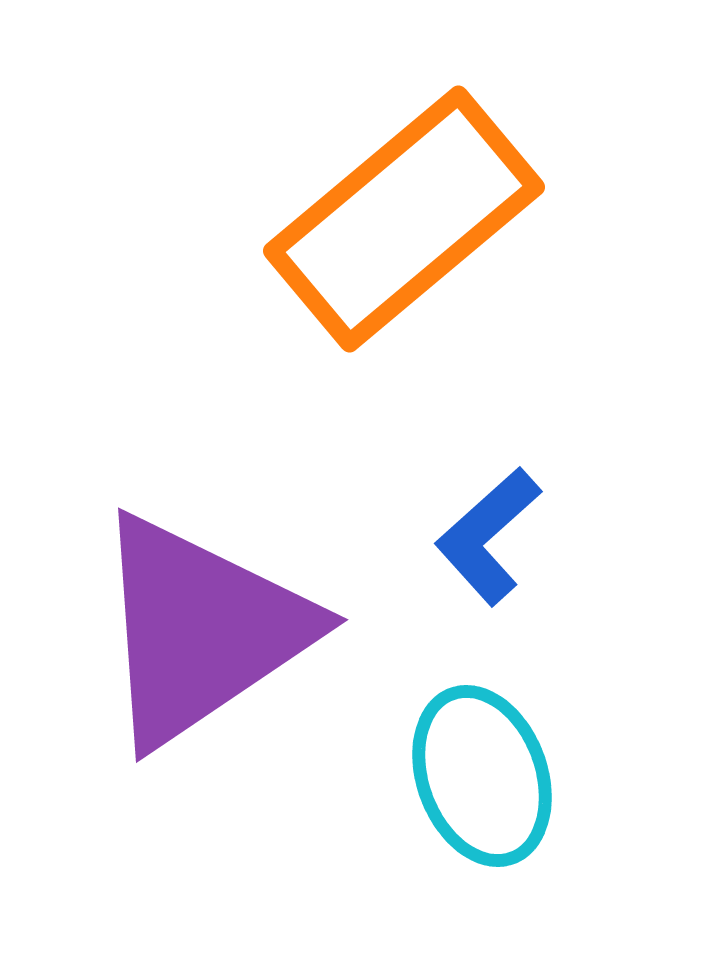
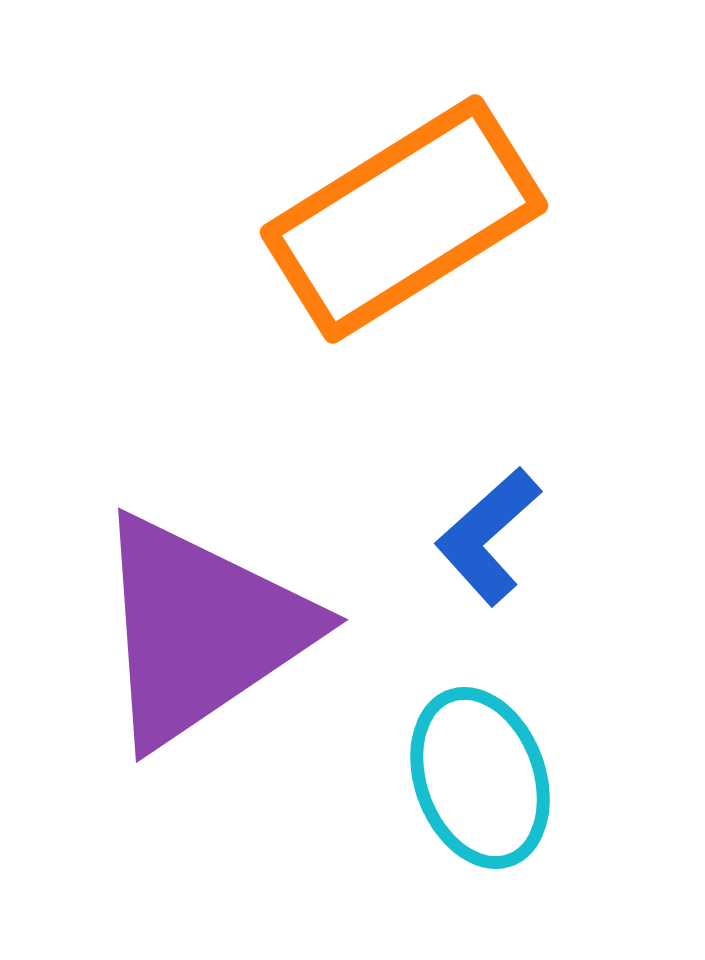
orange rectangle: rotated 8 degrees clockwise
cyan ellipse: moved 2 px left, 2 px down
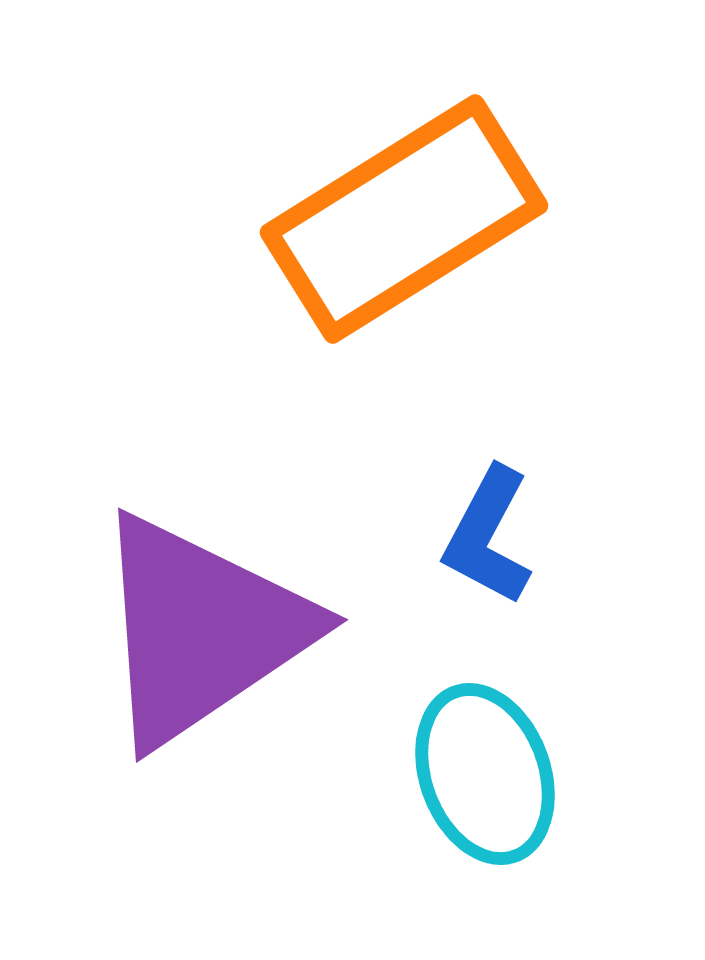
blue L-shape: rotated 20 degrees counterclockwise
cyan ellipse: moved 5 px right, 4 px up
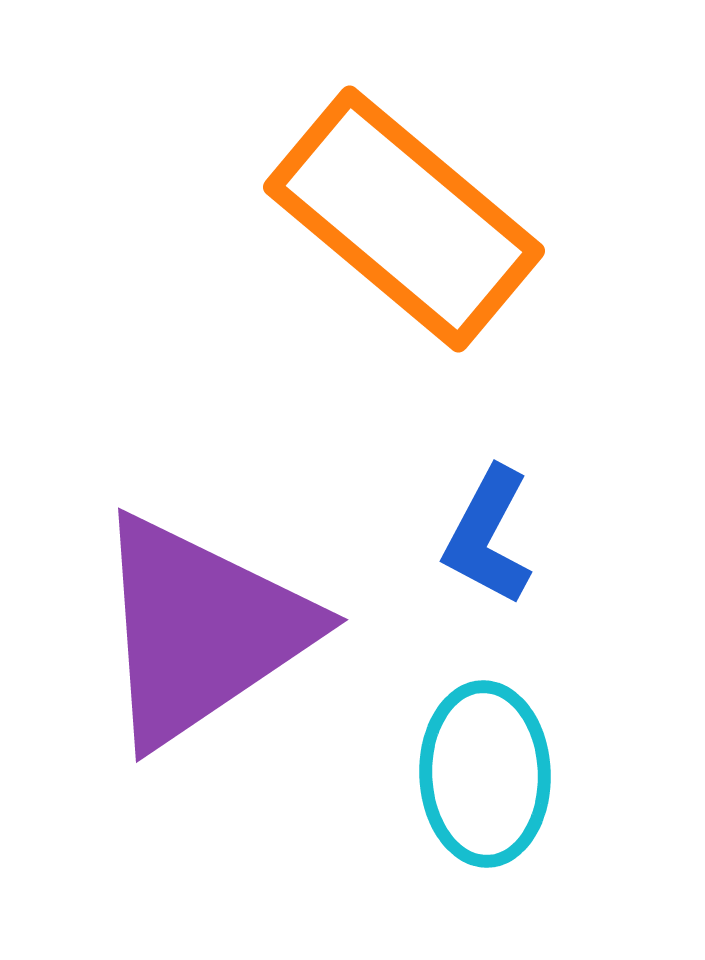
orange rectangle: rotated 72 degrees clockwise
cyan ellipse: rotated 18 degrees clockwise
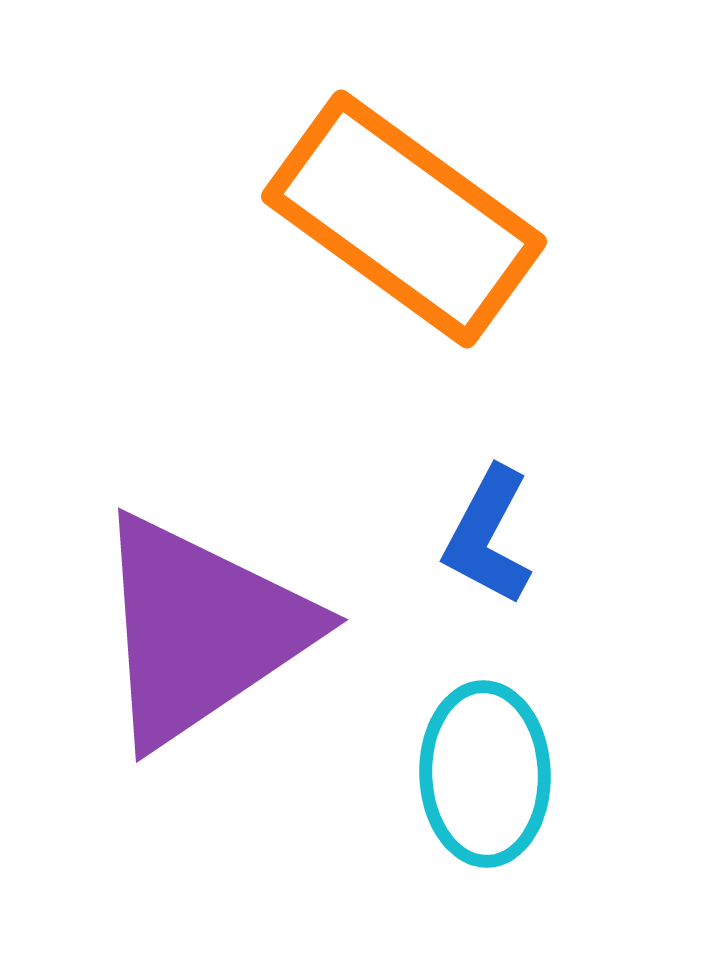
orange rectangle: rotated 4 degrees counterclockwise
